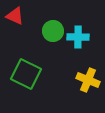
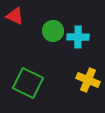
green square: moved 2 px right, 9 px down
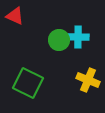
green circle: moved 6 px right, 9 px down
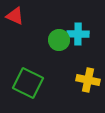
cyan cross: moved 3 px up
yellow cross: rotated 10 degrees counterclockwise
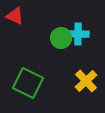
green circle: moved 2 px right, 2 px up
yellow cross: moved 2 px left, 1 px down; rotated 35 degrees clockwise
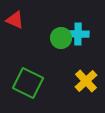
red triangle: moved 4 px down
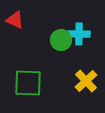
cyan cross: moved 1 px right
green circle: moved 2 px down
green square: rotated 24 degrees counterclockwise
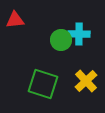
red triangle: rotated 30 degrees counterclockwise
green square: moved 15 px right, 1 px down; rotated 16 degrees clockwise
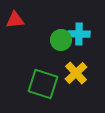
yellow cross: moved 10 px left, 8 px up
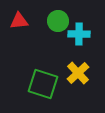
red triangle: moved 4 px right, 1 px down
green circle: moved 3 px left, 19 px up
yellow cross: moved 2 px right
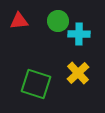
green square: moved 7 px left
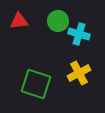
cyan cross: rotated 15 degrees clockwise
yellow cross: moved 1 px right; rotated 15 degrees clockwise
